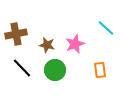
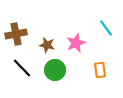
cyan line: rotated 12 degrees clockwise
pink star: moved 1 px right, 1 px up
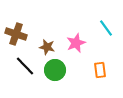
brown cross: rotated 30 degrees clockwise
brown star: moved 2 px down
black line: moved 3 px right, 2 px up
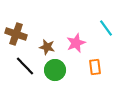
orange rectangle: moved 5 px left, 3 px up
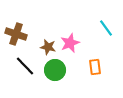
pink star: moved 6 px left
brown star: moved 1 px right
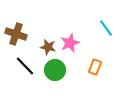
orange rectangle: rotated 28 degrees clockwise
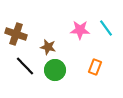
pink star: moved 10 px right, 13 px up; rotated 24 degrees clockwise
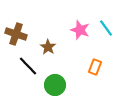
pink star: rotated 18 degrees clockwise
brown star: rotated 21 degrees clockwise
black line: moved 3 px right
green circle: moved 15 px down
